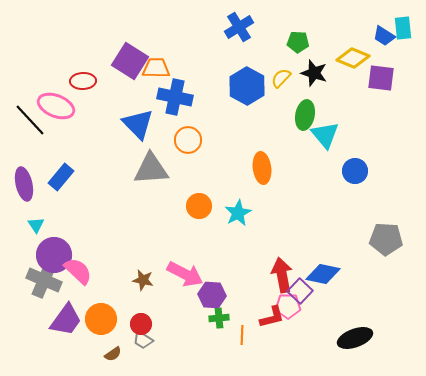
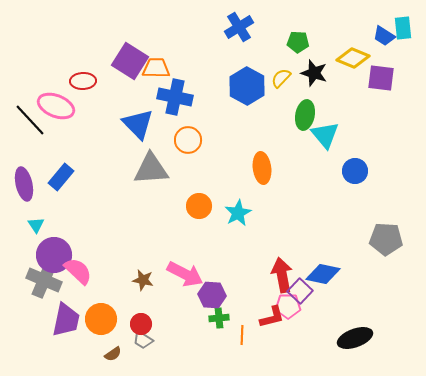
purple trapezoid at (66, 320): rotated 24 degrees counterclockwise
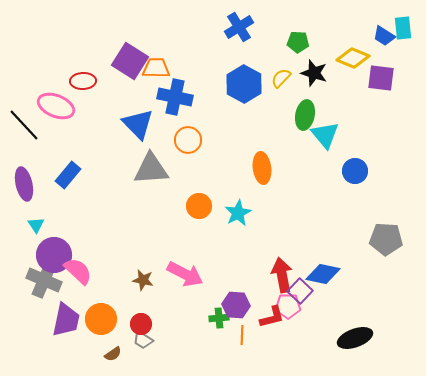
blue hexagon at (247, 86): moved 3 px left, 2 px up
black line at (30, 120): moved 6 px left, 5 px down
blue rectangle at (61, 177): moved 7 px right, 2 px up
purple hexagon at (212, 295): moved 24 px right, 10 px down
